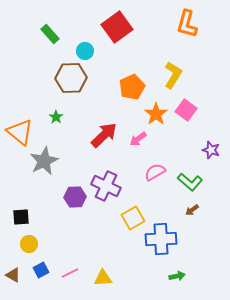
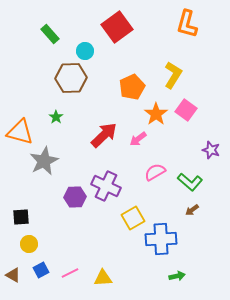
orange triangle: rotated 24 degrees counterclockwise
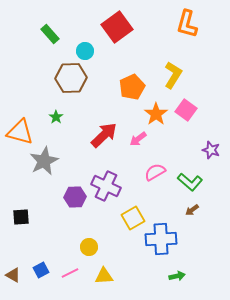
yellow circle: moved 60 px right, 3 px down
yellow triangle: moved 1 px right, 2 px up
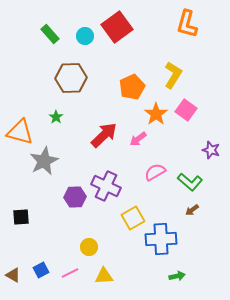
cyan circle: moved 15 px up
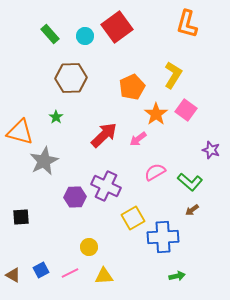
blue cross: moved 2 px right, 2 px up
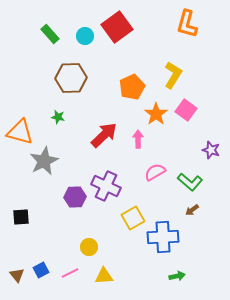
green star: moved 2 px right; rotated 24 degrees counterclockwise
pink arrow: rotated 126 degrees clockwise
brown triangle: moved 4 px right; rotated 21 degrees clockwise
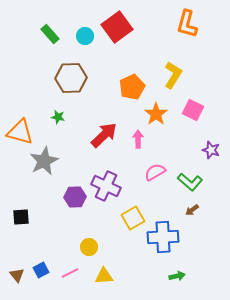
pink square: moved 7 px right; rotated 10 degrees counterclockwise
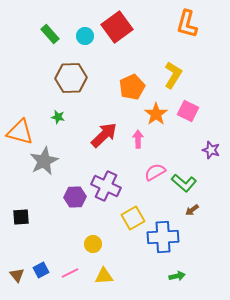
pink square: moved 5 px left, 1 px down
green L-shape: moved 6 px left, 1 px down
yellow circle: moved 4 px right, 3 px up
